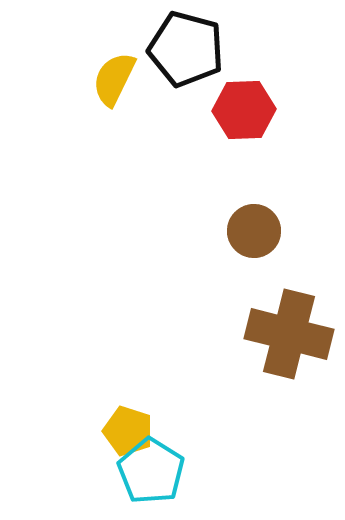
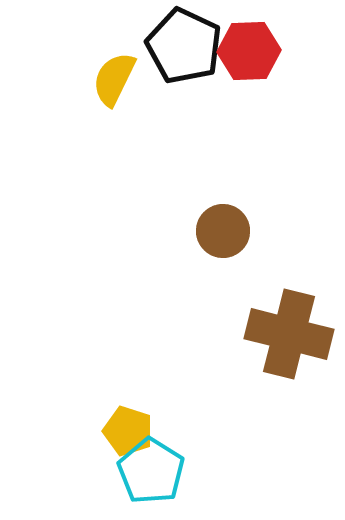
black pentagon: moved 2 px left, 3 px up; rotated 10 degrees clockwise
red hexagon: moved 5 px right, 59 px up
brown circle: moved 31 px left
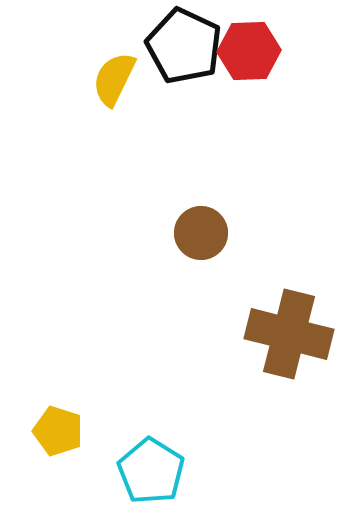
brown circle: moved 22 px left, 2 px down
yellow pentagon: moved 70 px left
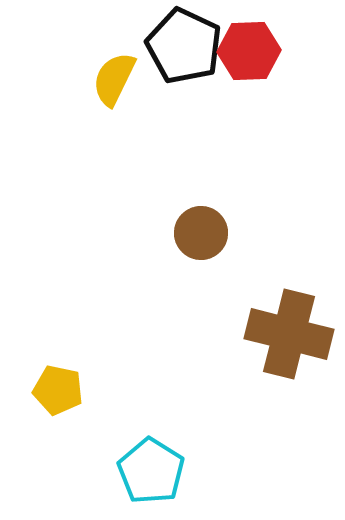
yellow pentagon: moved 41 px up; rotated 6 degrees counterclockwise
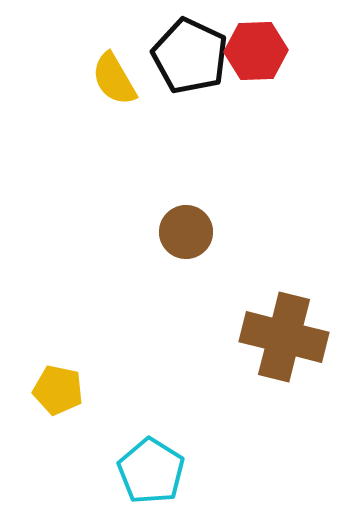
black pentagon: moved 6 px right, 10 px down
red hexagon: moved 7 px right
yellow semicircle: rotated 56 degrees counterclockwise
brown circle: moved 15 px left, 1 px up
brown cross: moved 5 px left, 3 px down
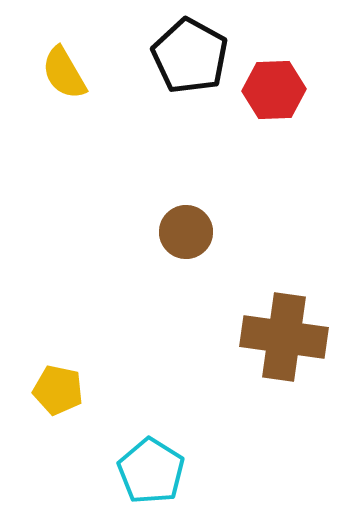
red hexagon: moved 18 px right, 39 px down
black pentagon: rotated 4 degrees clockwise
yellow semicircle: moved 50 px left, 6 px up
brown cross: rotated 6 degrees counterclockwise
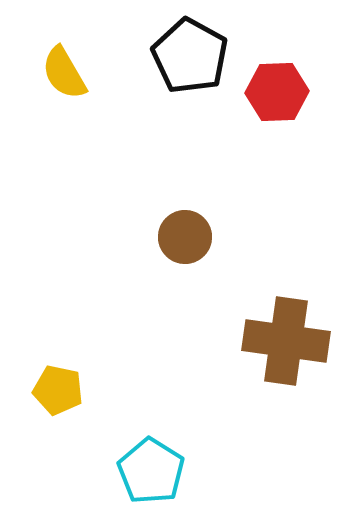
red hexagon: moved 3 px right, 2 px down
brown circle: moved 1 px left, 5 px down
brown cross: moved 2 px right, 4 px down
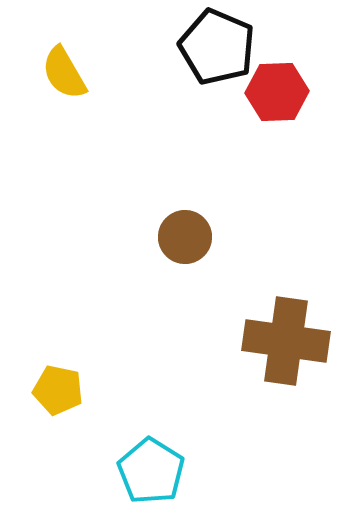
black pentagon: moved 27 px right, 9 px up; rotated 6 degrees counterclockwise
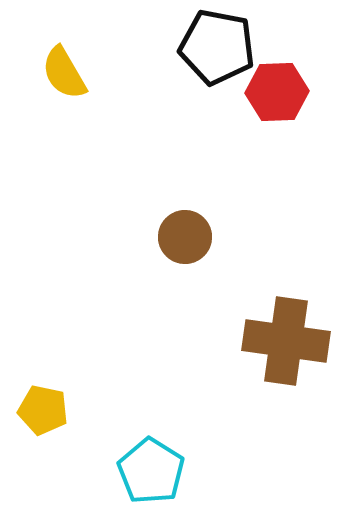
black pentagon: rotated 12 degrees counterclockwise
yellow pentagon: moved 15 px left, 20 px down
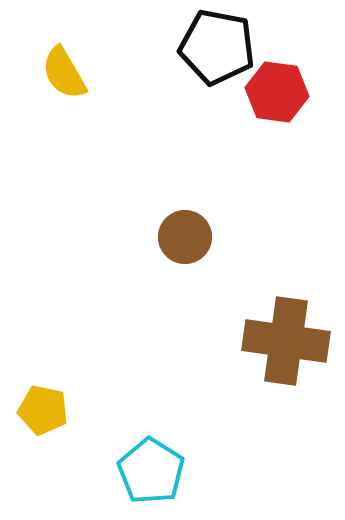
red hexagon: rotated 10 degrees clockwise
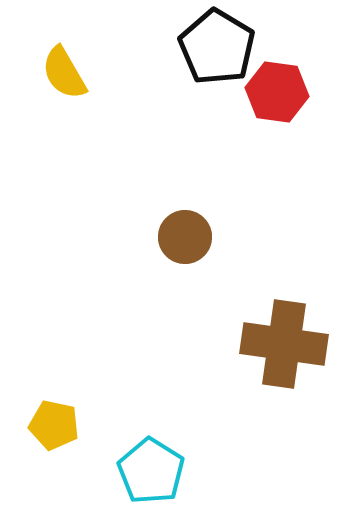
black pentagon: rotated 20 degrees clockwise
brown cross: moved 2 px left, 3 px down
yellow pentagon: moved 11 px right, 15 px down
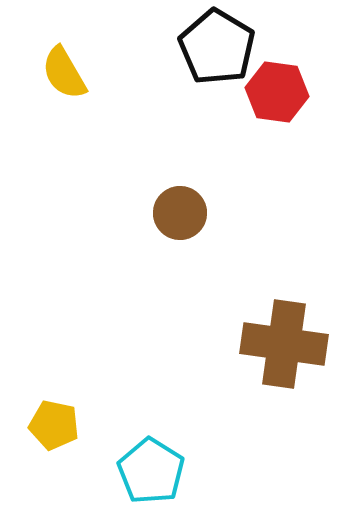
brown circle: moved 5 px left, 24 px up
